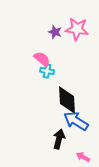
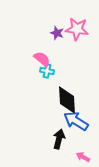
purple star: moved 2 px right, 1 px down
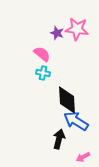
pink semicircle: moved 5 px up
cyan cross: moved 4 px left, 2 px down
pink arrow: rotated 56 degrees counterclockwise
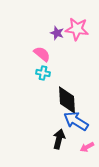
pink arrow: moved 4 px right, 10 px up
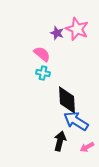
pink star: rotated 15 degrees clockwise
black arrow: moved 1 px right, 2 px down
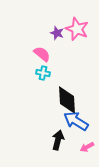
black arrow: moved 2 px left, 1 px up
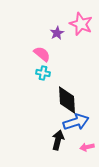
pink star: moved 4 px right, 5 px up
purple star: rotated 24 degrees clockwise
blue arrow: moved 1 px down; rotated 130 degrees clockwise
pink arrow: rotated 16 degrees clockwise
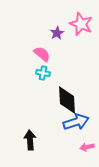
black arrow: moved 28 px left; rotated 18 degrees counterclockwise
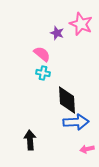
purple star: rotated 24 degrees counterclockwise
blue arrow: rotated 15 degrees clockwise
pink arrow: moved 2 px down
